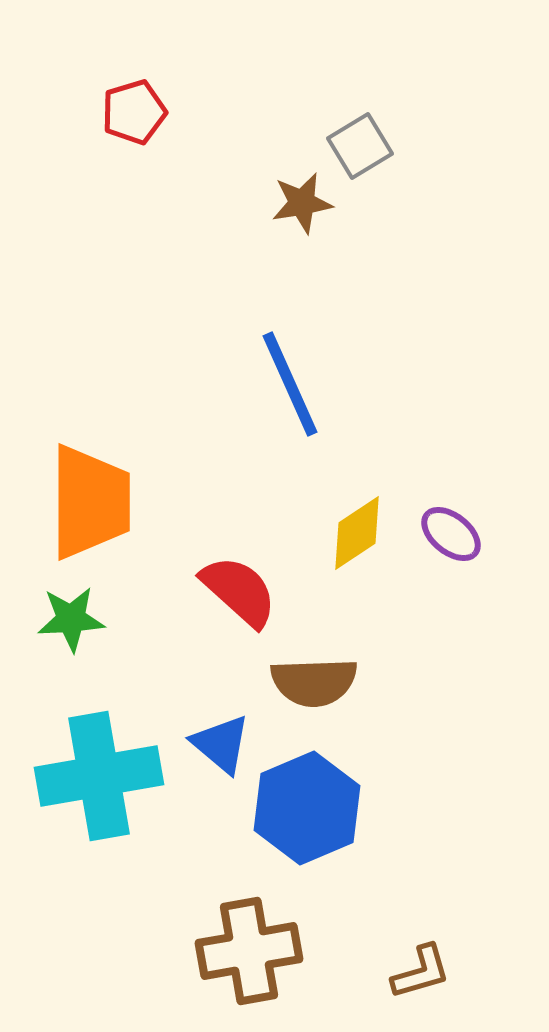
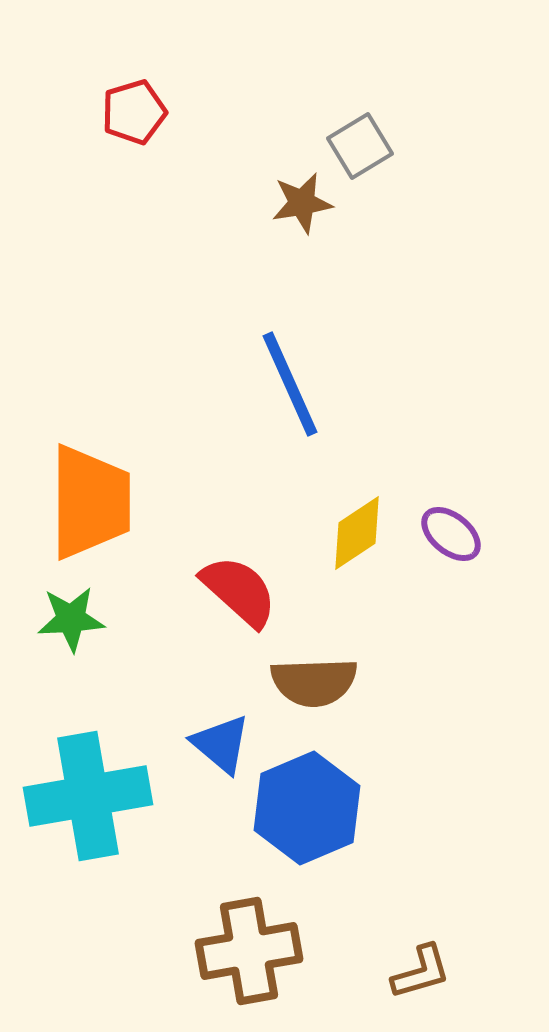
cyan cross: moved 11 px left, 20 px down
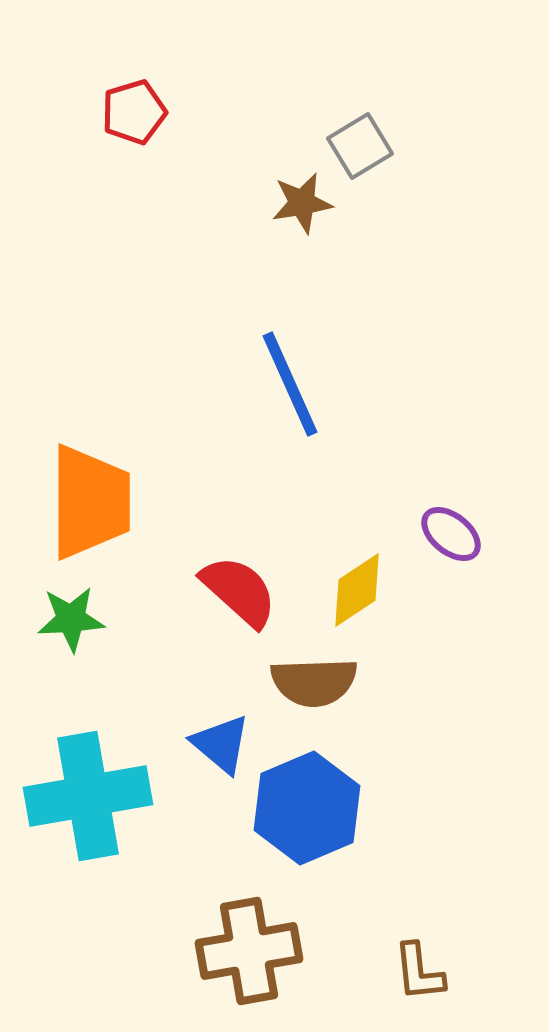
yellow diamond: moved 57 px down
brown L-shape: moved 2 px left; rotated 100 degrees clockwise
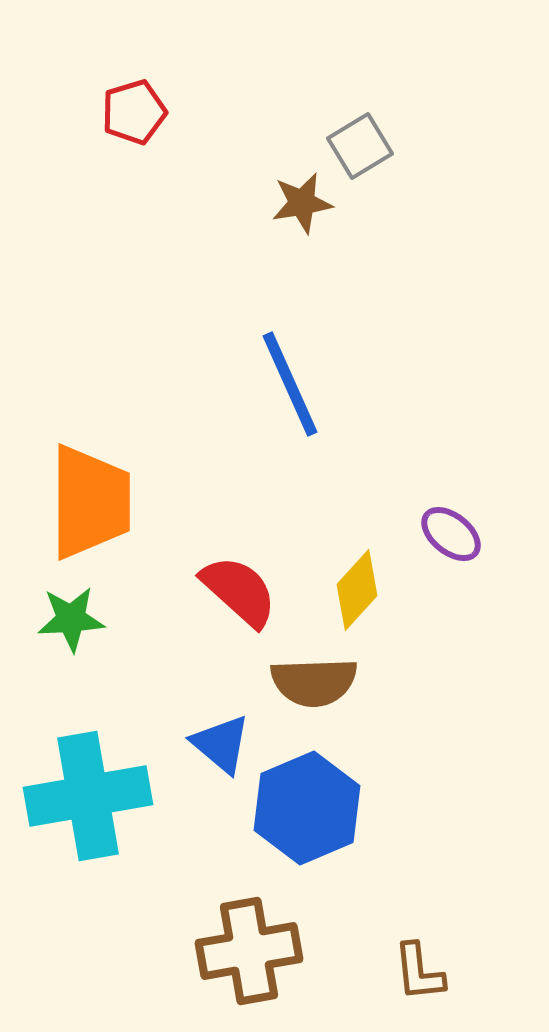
yellow diamond: rotated 14 degrees counterclockwise
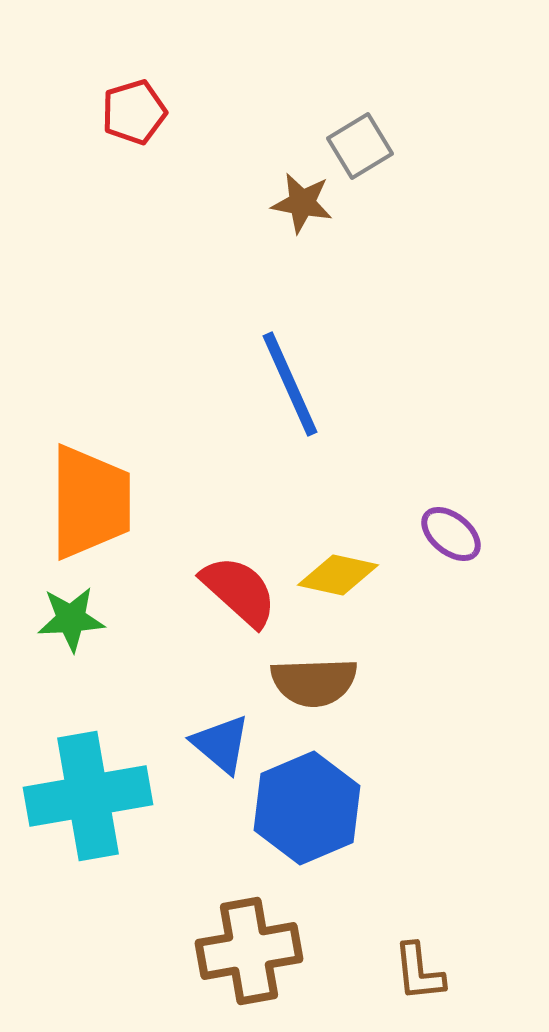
brown star: rotated 20 degrees clockwise
yellow diamond: moved 19 px left, 15 px up; rotated 60 degrees clockwise
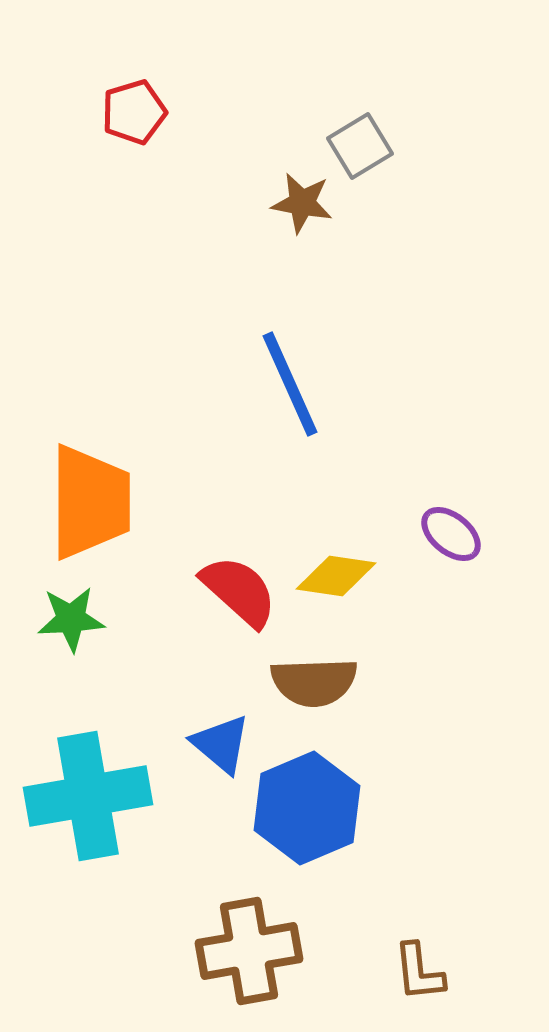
yellow diamond: moved 2 px left, 1 px down; rotated 4 degrees counterclockwise
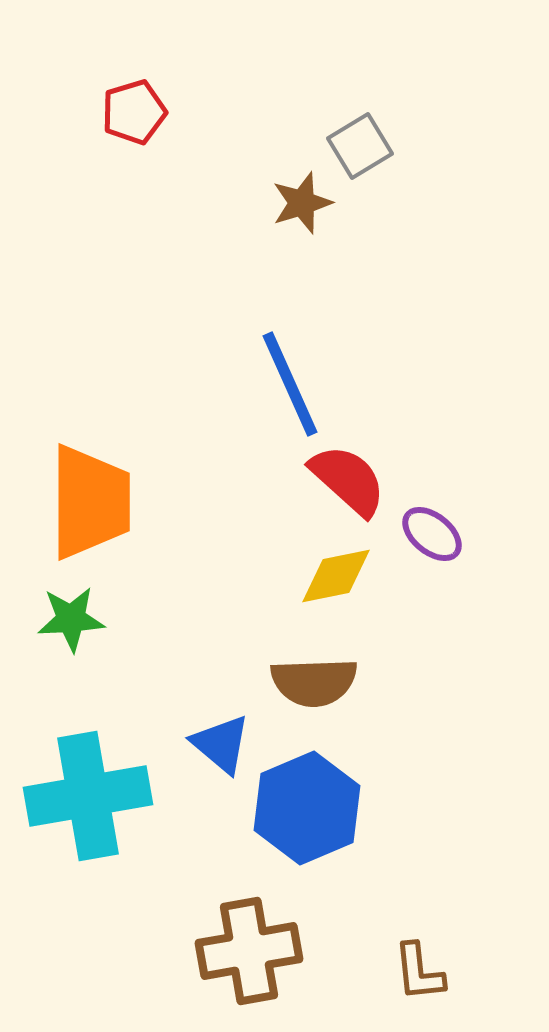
brown star: rotated 28 degrees counterclockwise
purple ellipse: moved 19 px left
yellow diamond: rotated 20 degrees counterclockwise
red semicircle: moved 109 px right, 111 px up
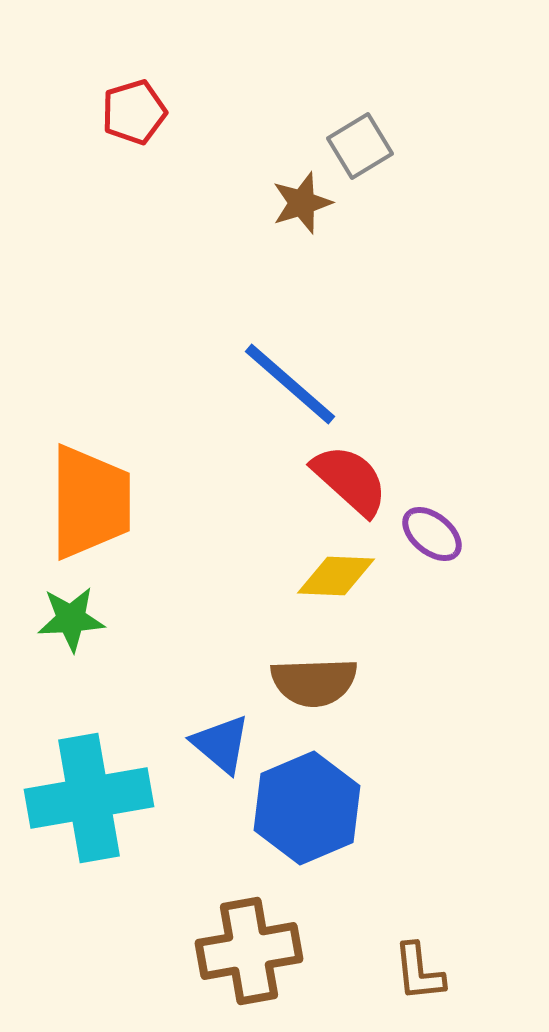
blue line: rotated 25 degrees counterclockwise
red semicircle: moved 2 px right
yellow diamond: rotated 14 degrees clockwise
cyan cross: moved 1 px right, 2 px down
